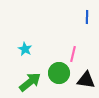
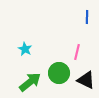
pink line: moved 4 px right, 2 px up
black triangle: rotated 18 degrees clockwise
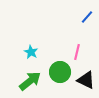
blue line: rotated 40 degrees clockwise
cyan star: moved 6 px right, 3 px down
green circle: moved 1 px right, 1 px up
green arrow: moved 1 px up
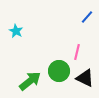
cyan star: moved 15 px left, 21 px up
green circle: moved 1 px left, 1 px up
black triangle: moved 1 px left, 2 px up
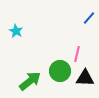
blue line: moved 2 px right, 1 px down
pink line: moved 2 px down
green circle: moved 1 px right
black triangle: rotated 24 degrees counterclockwise
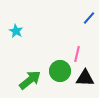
green arrow: moved 1 px up
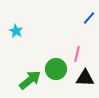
green circle: moved 4 px left, 2 px up
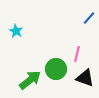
black triangle: rotated 18 degrees clockwise
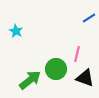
blue line: rotated 16 degrees clockwise
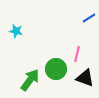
cyan star: rotated 16 degrees counterclockwise
green arrow: rotated 15 degrees counterclockwise
